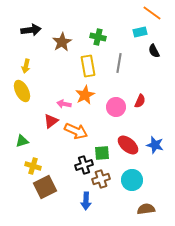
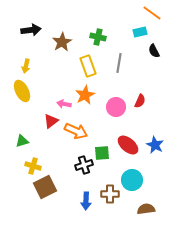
yellow rectangle: rotated 10 degrees counterclockwise
blue star: rotated 12 degrees clockwise
brown cross: moved 9 px right, 15 px down; rotated 18 degrees clockwise
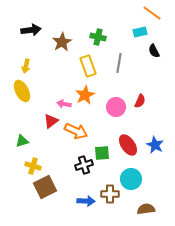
red ellipse: rotated 15 degrees clockwise
cyan circle: moved 1 px left, 1 px up
blue arrow: rotated 90 degrees counterclockwise
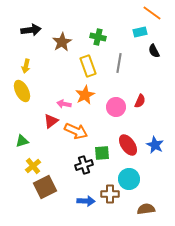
yellow cross: rotated 35 degrees clockwise
cyan circle: moved 2 px left
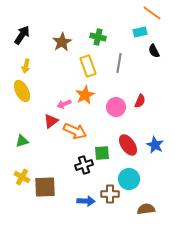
black arrow: moved 9 px left, 5 px down; rotated 48 degrees counterclockwise
pink arrow: rotated 32 degrees counterclockwise
orange arrow: moved 1 px left
yellow cross: moved 11 px left, 11 px down; rotated 21 degrees counterclockwise
brown square: rotated 25 degrees clockwise
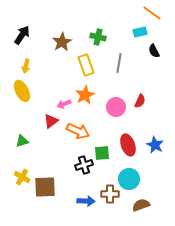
yellow rectangle: moved 2 px left, 1 px up
orange arrow: moved 3 px right
red ellipse: rotated 15 degrees clockwise
brown semicircle: moved 5 px left, 4 px up; rotated 12 degrees counterclockwise
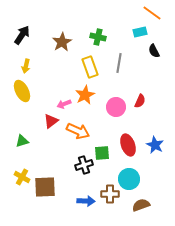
yellow rectangle: moved 4 px right, 2 px down
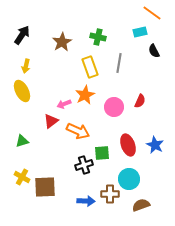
pink circle: moved 2 px left
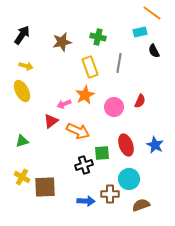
brown star: rotated 18 degrees clockwise
yellow arrow: rotated 88 degrees counterclockwise
red ellipse: moved 2 px left
